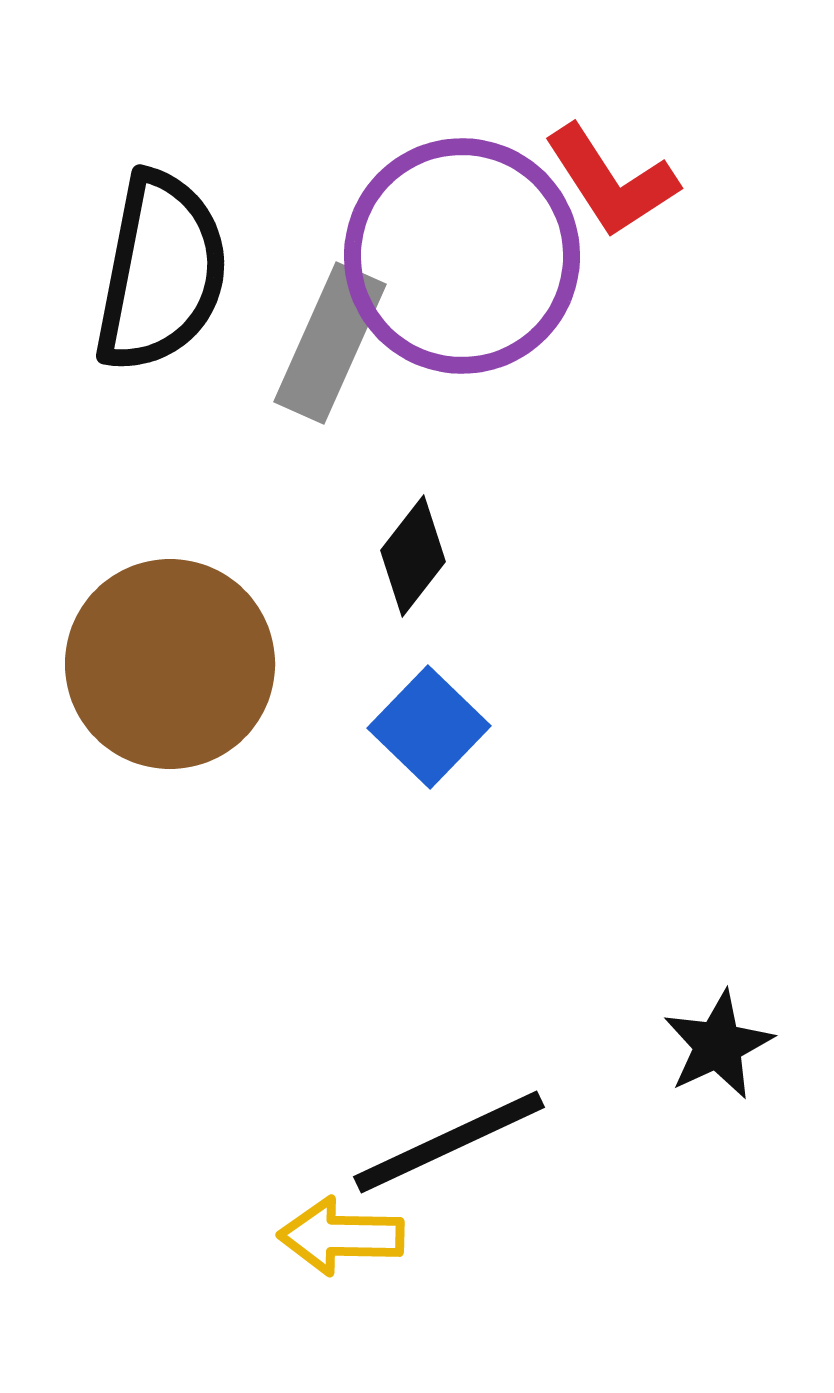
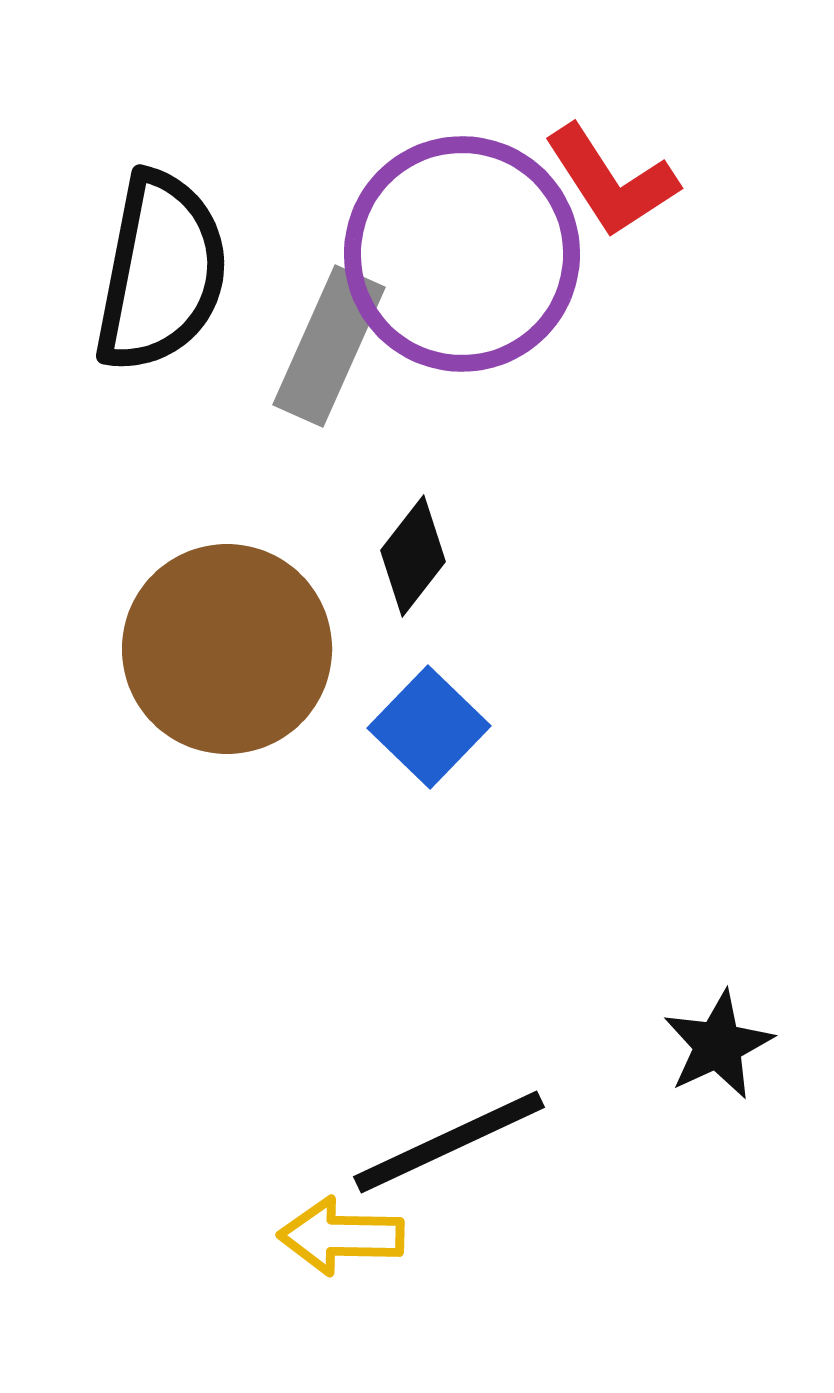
purple circle: moved 2 px up
gray rectangle: moved 1 px left, 3 px down
brown circle: moved 57 px right, 15 px up
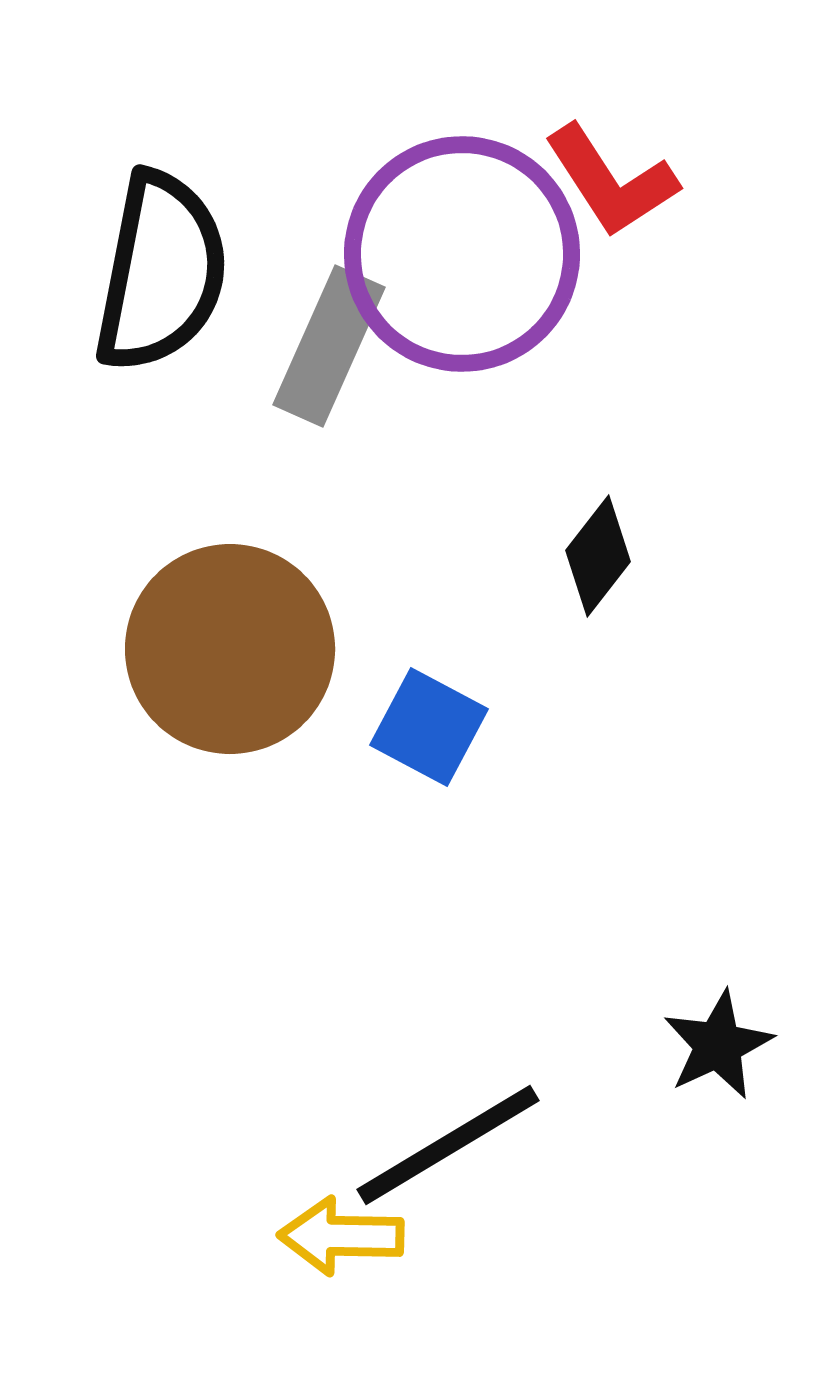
black diamond: moved 185 px right
brown circle: moved 3 px right
blue square: rotated 16 degrees counterclockwise
black line: moved 1 px left, 3 px down; rotated 6 degrees counterclockwise
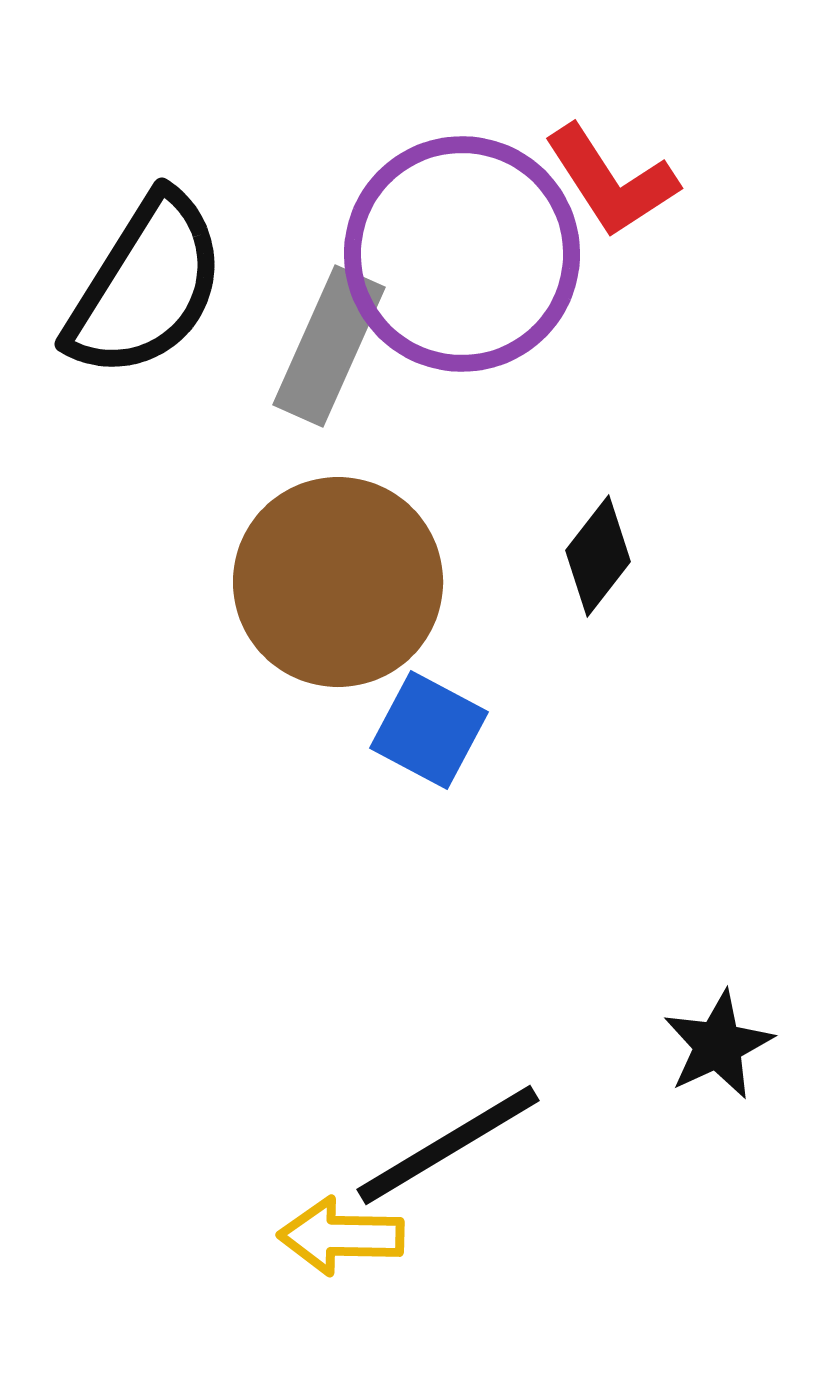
black semicircle: moved 15 px left, 14 px down; rotated 21 degrees clockwise
brown circle: moved 108 px right, 67 px up
blue square: moved 3 px down
